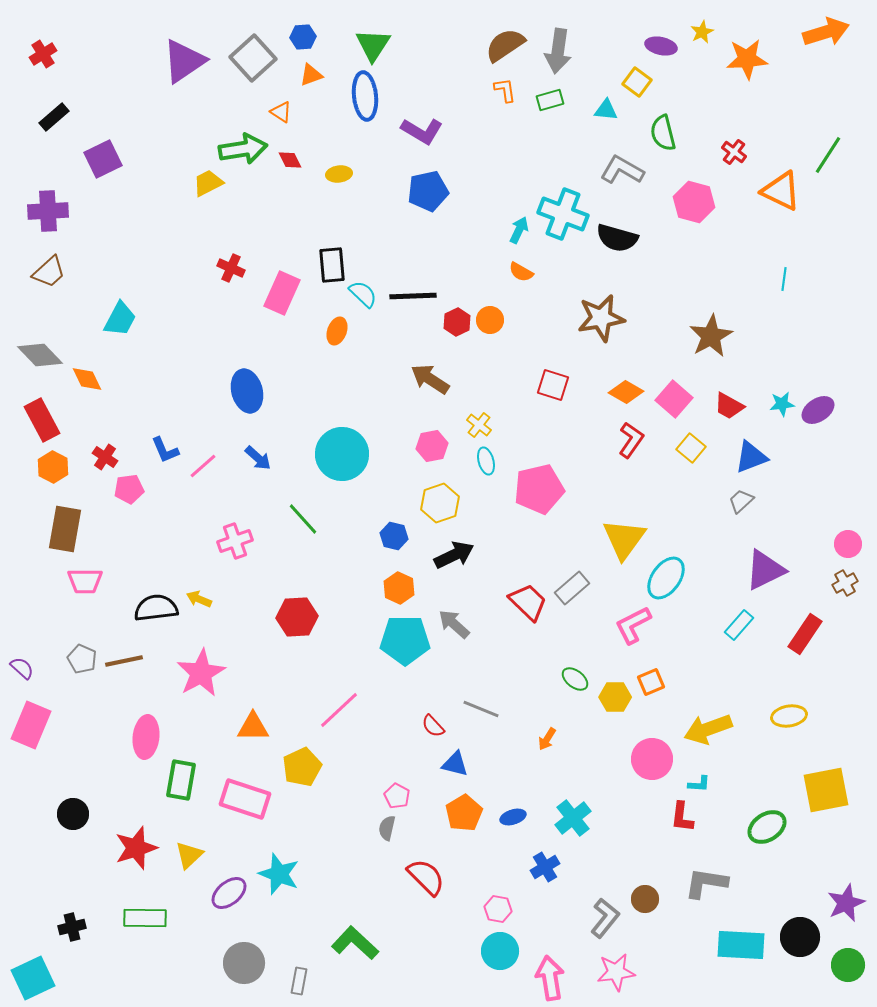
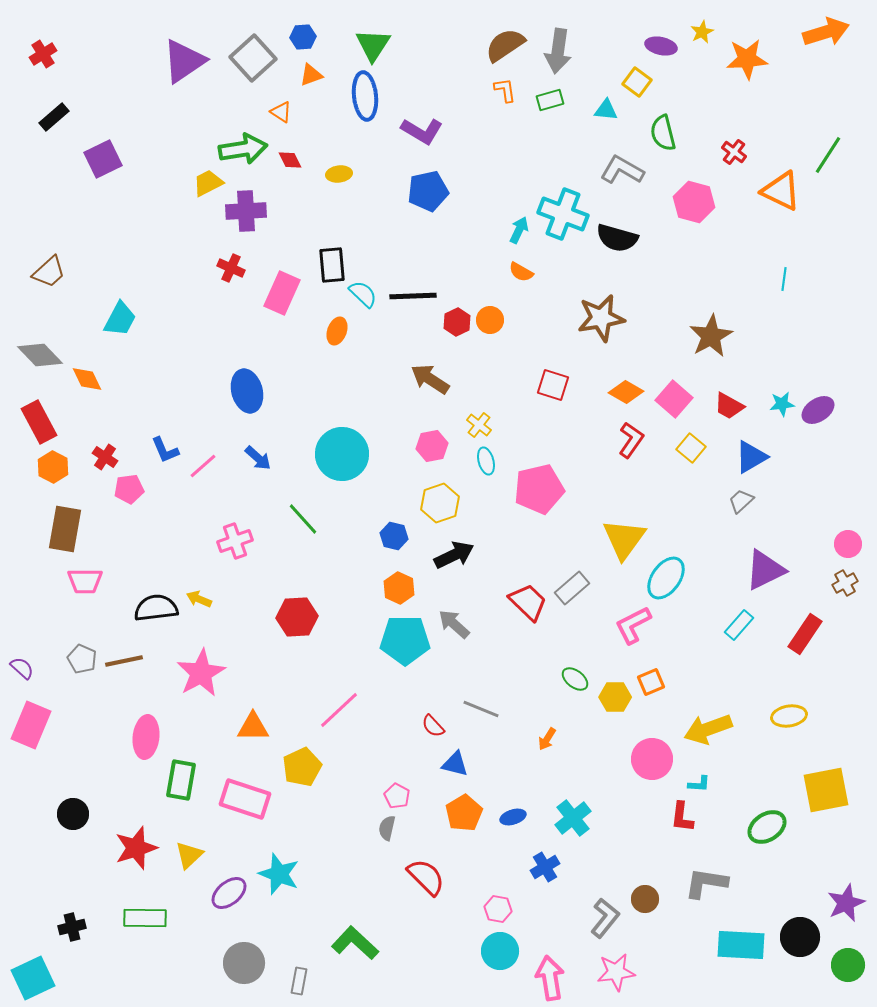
purple cross at (48, 211): moved 198 px right
red rectangle at (42, 420): moved 3 px left, 2 px down
blue triangle at (751, 457): rotated 9 degrees counterclockwise
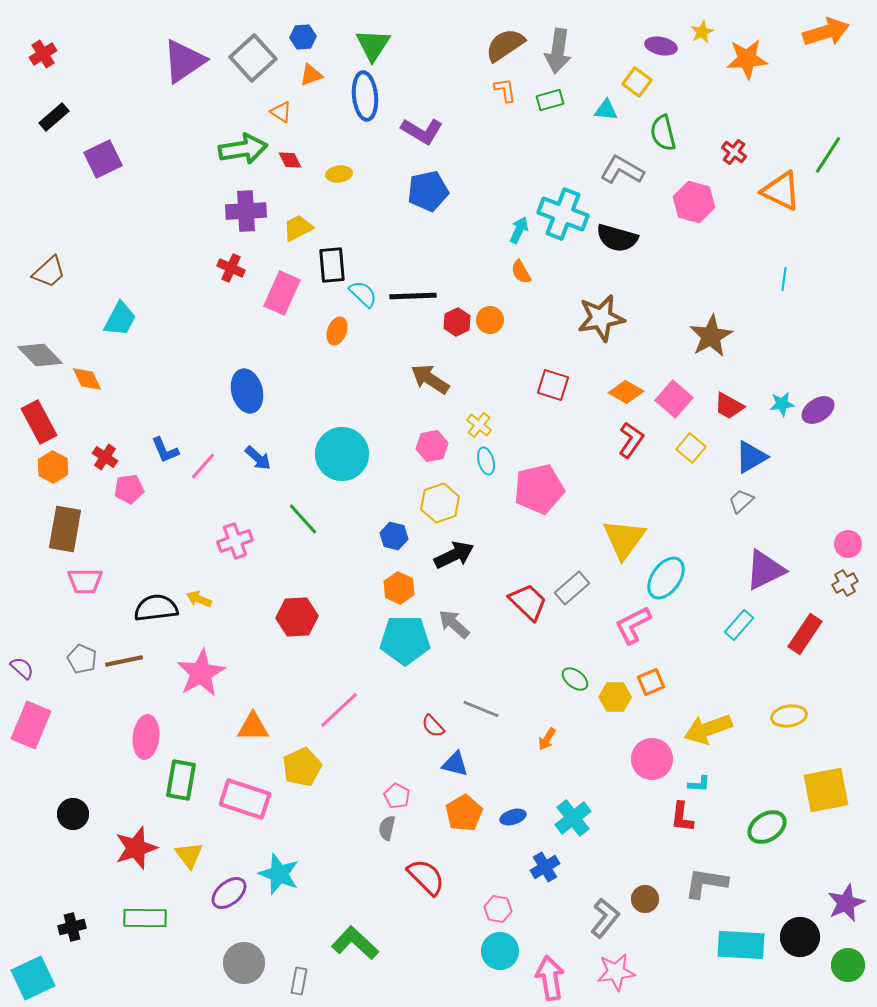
yellow trapezoid at (208, 183): moved 90 px right, 45 px down
orange semicircle at (521, 272): rotated 30 degrees clockwise
pink line at (203, 466): rotated 8 degrees counterclockwise
yellow triangle at (189, 855): rotated 24 degrees counterclockwise
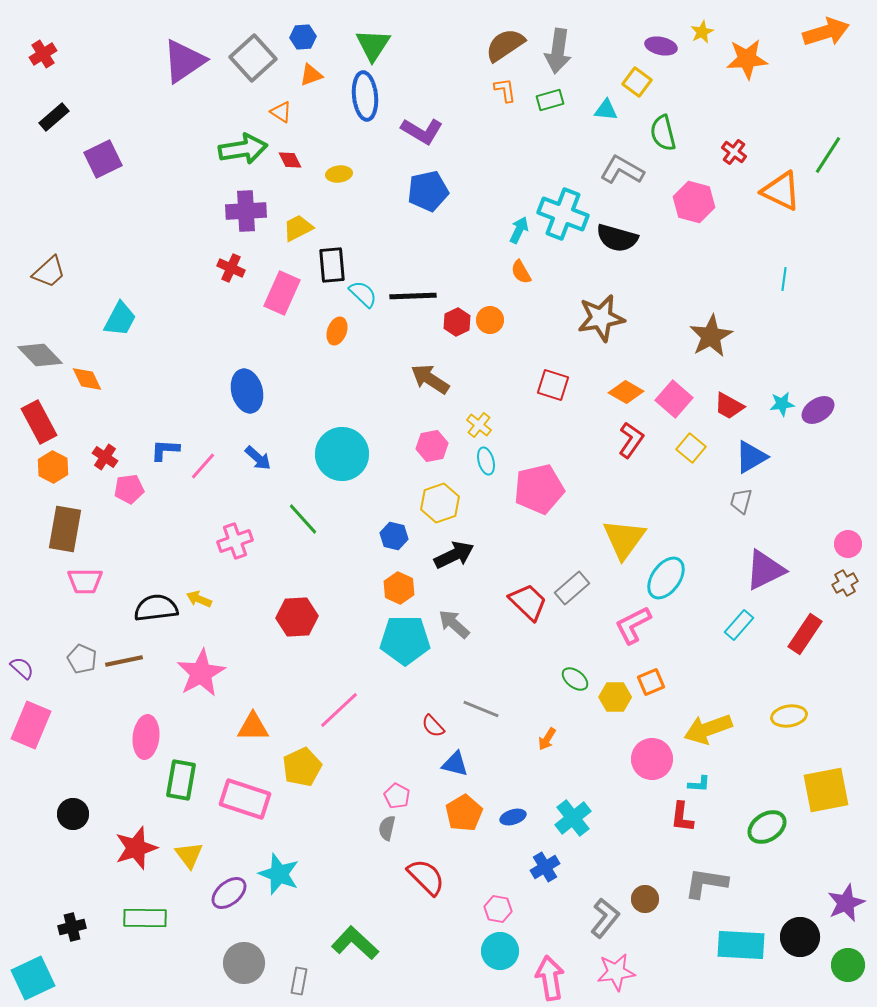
blue L-shape at (165, 450): rotated 116 degrees clockwise
gray trapezoid at (741, 501): rotated 32 degrees counterclockwise
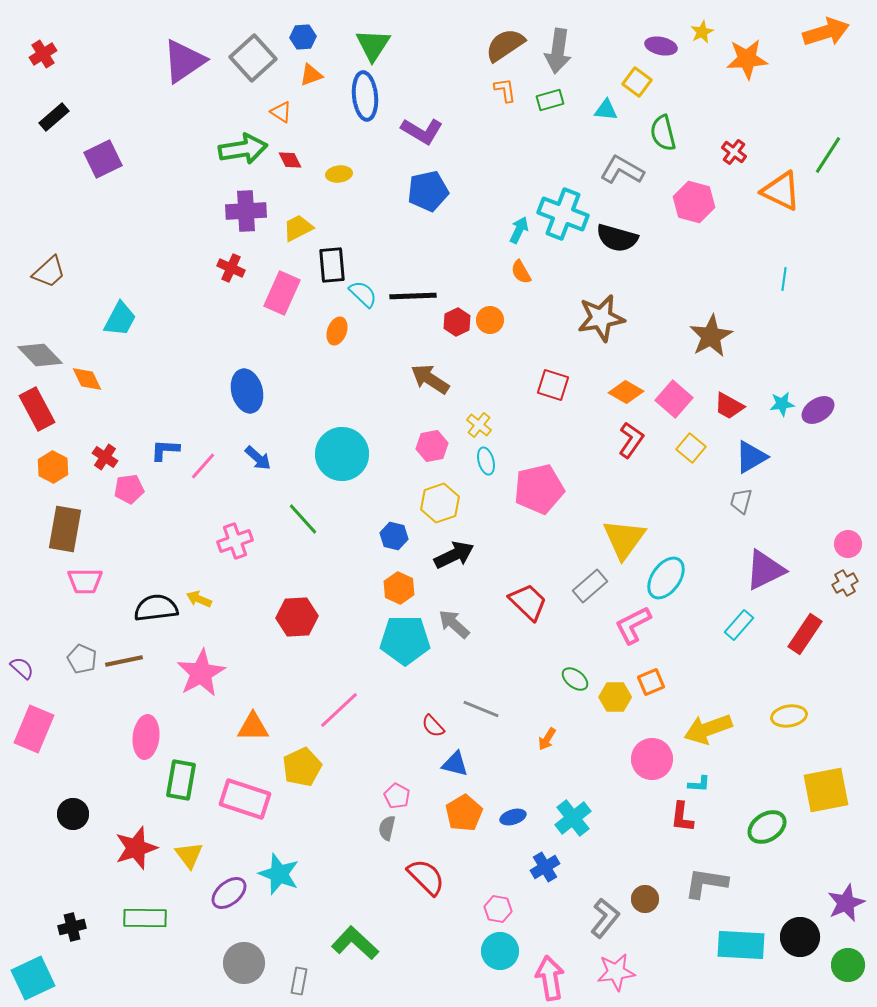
red rectangle at (39, 422): moved 2 px left, 13 px up
gray rectangle at (572, 588): moved 18 px right, 2 px up
pink rectangle at (31, 725): moved 3 px right, 4 px down
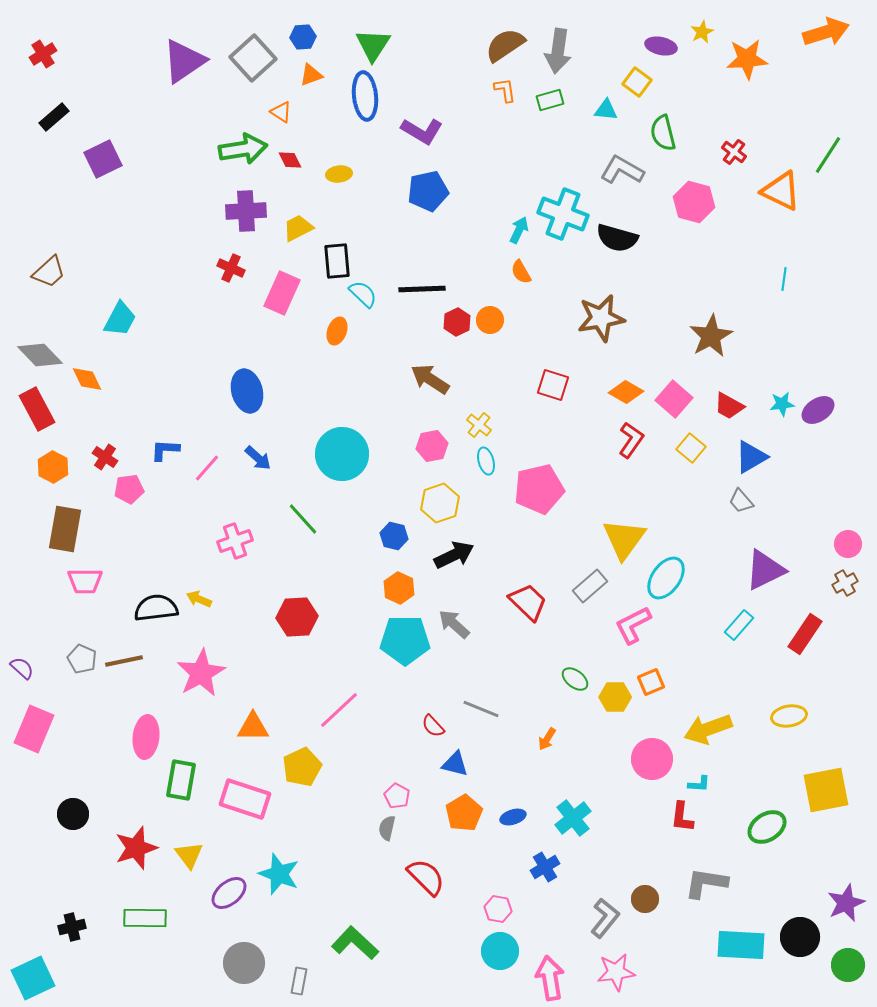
black rectangle at (332, 265): moved 5 px right, 4 px up
black line at (413, 296): moved 9 px right, 7 px up
pink line at (203, 466): moved 4 px right, 2 px down
gray trapezoid at (741, 501): rotated 56 degrees counterclockwise
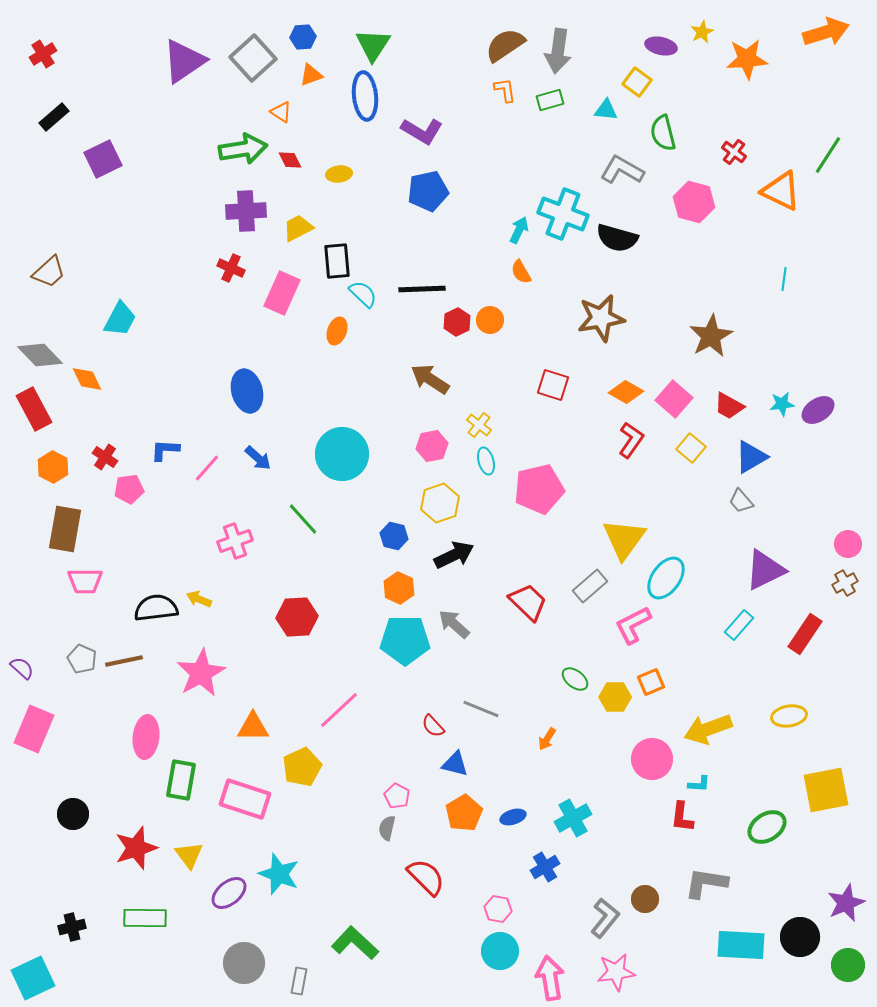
red rectangle at (37, 409): moved 3 px left
cyan cross at (573, 818): rotated 9 degrees clockwise
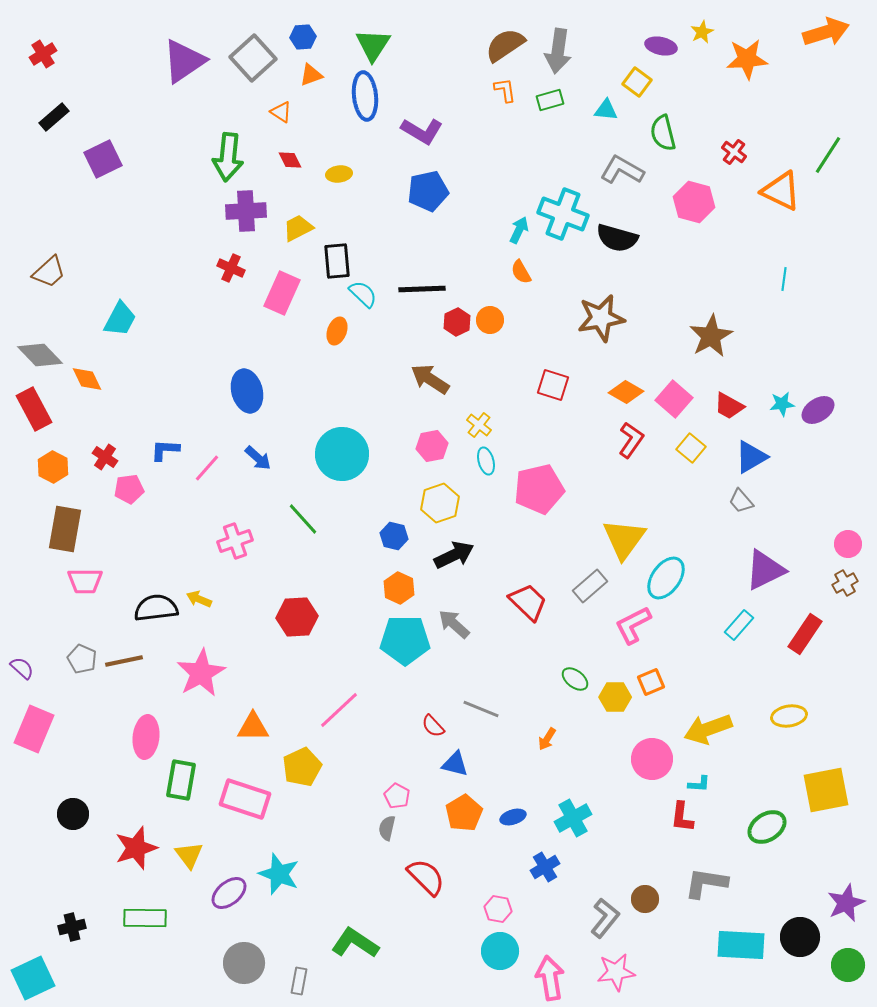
green arrow at (243, 149): moved 15 px left, 8 px down; rotated 105 degrees clockwise
green L-shape at (355, 943): rotated 9 degrees counterclockwise
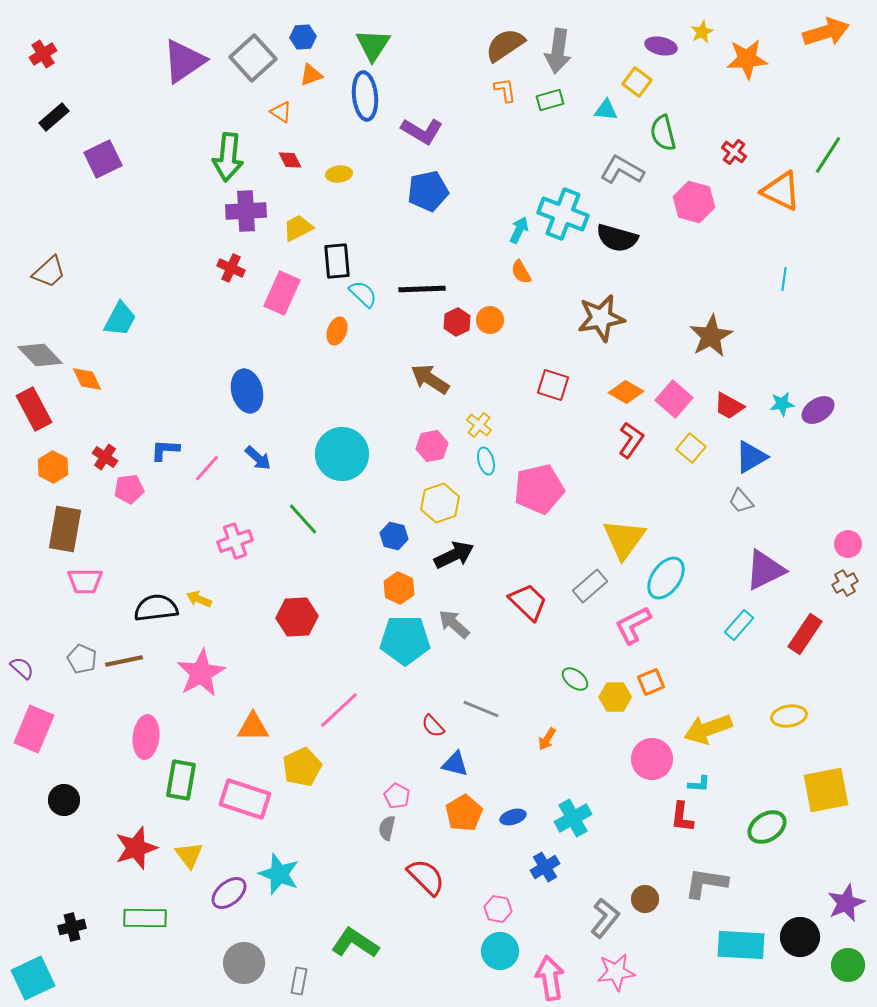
black circle at (73, 814): moved 9 px left, 14 px up
